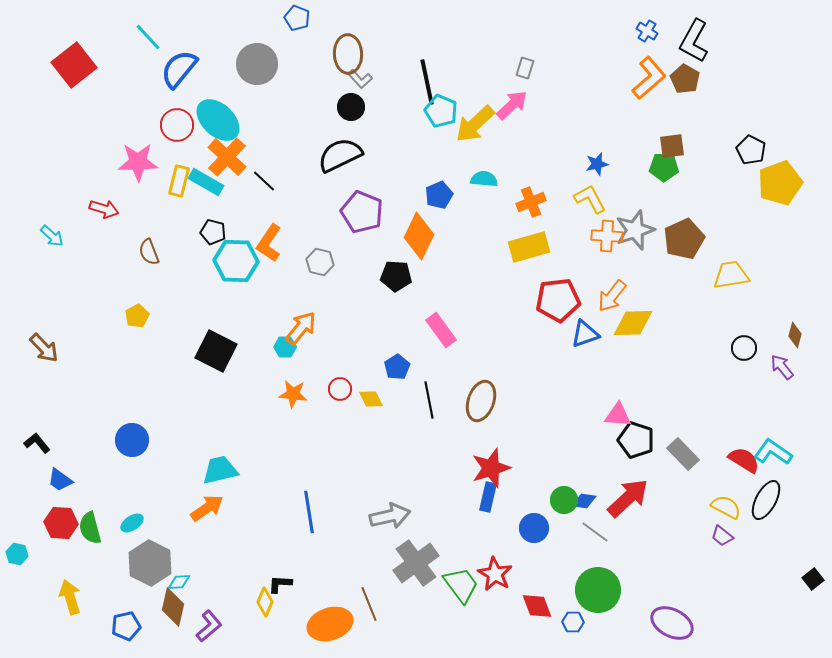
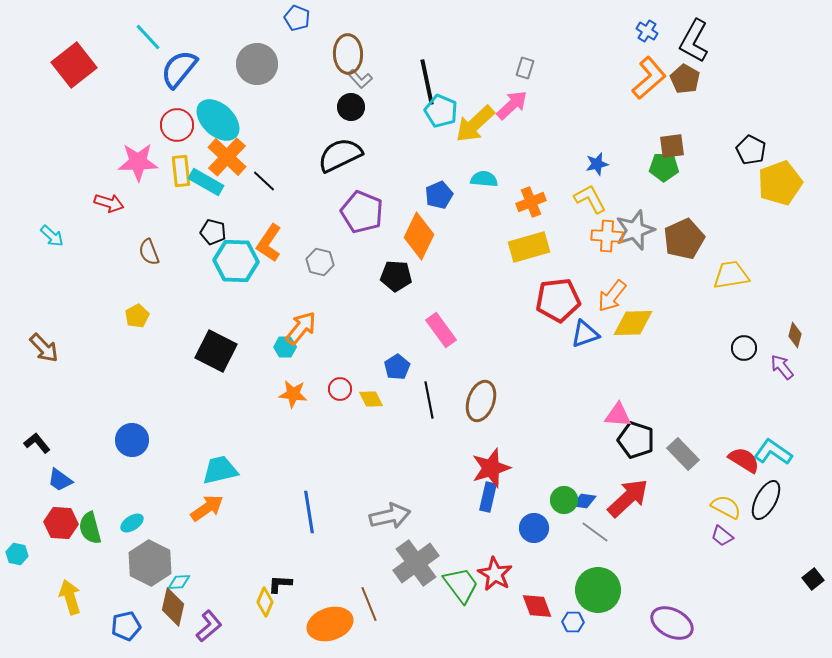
yellow rectangle at (179, 181): moved 2 px right, 10 px up; rotated 20 degrees counterclockwise
red arrow at (104, 209): moved 5 px right, 6 px up
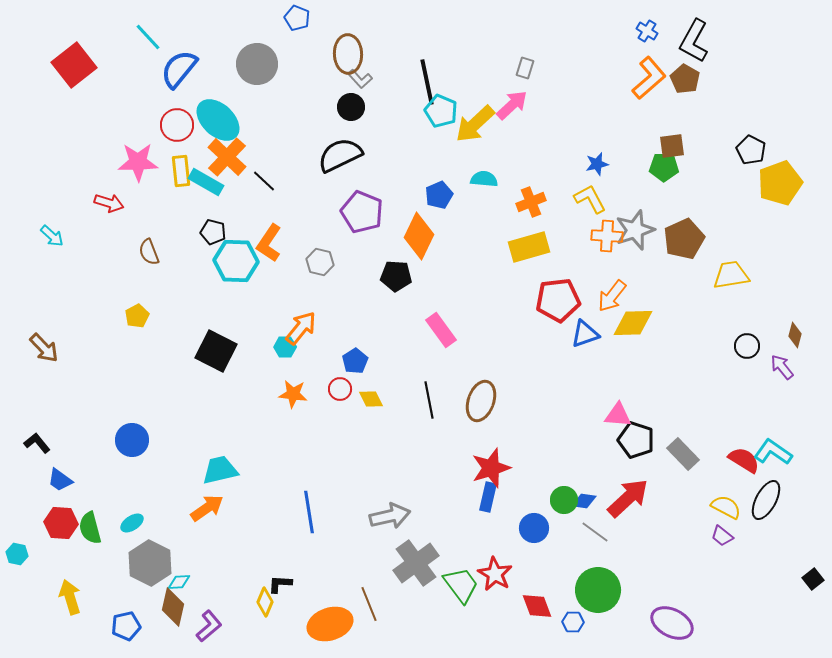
black circle at (744, 348): moved 3 px right, 2 px up
blue pentagon at (397, 367): moved 42 px left, 6 px up
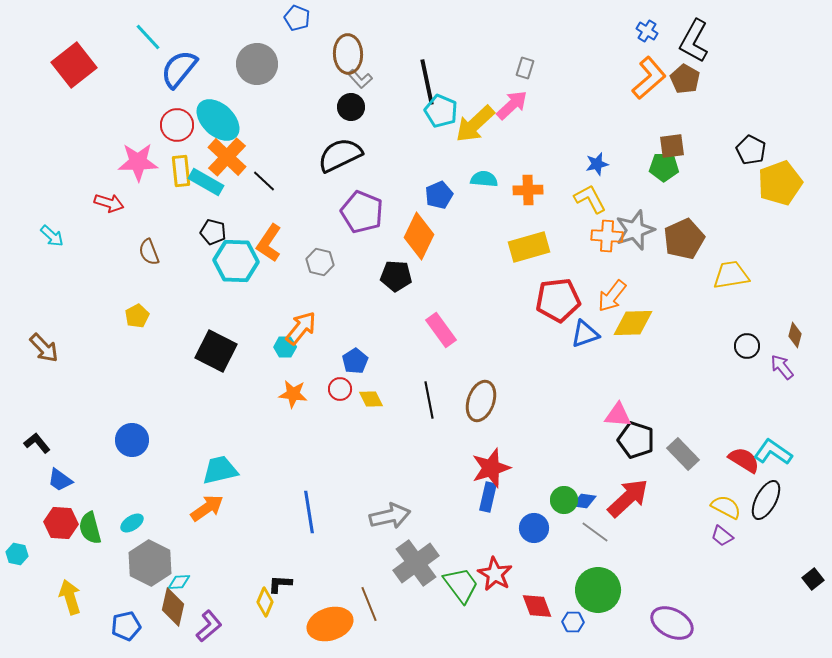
orange cross at (531, 202): moved 3 px left, 12 px up; rotated 20 degrees clockwise
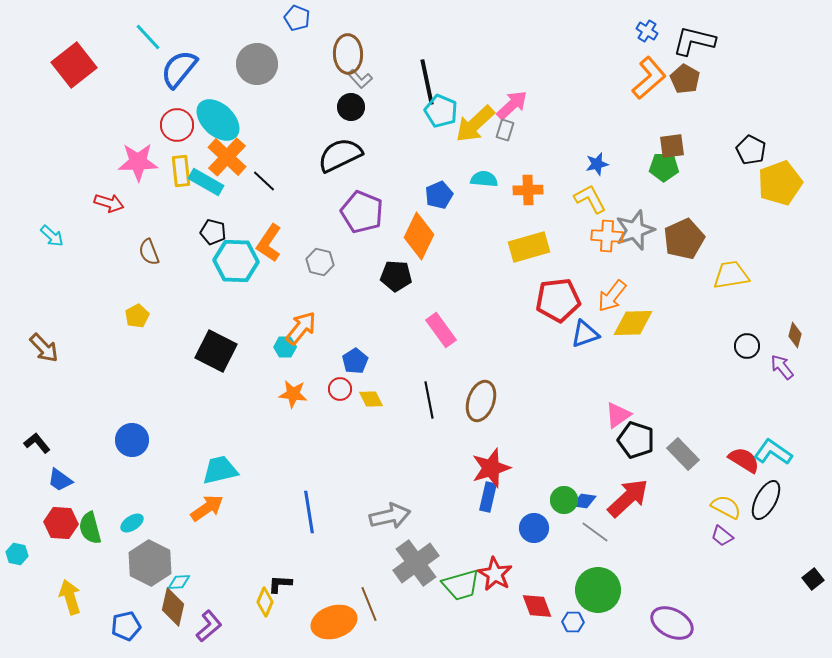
black L-shape at (694, 41): rotated 75 degrees clockwise
gray rectangle at (525, 68): moved 20 px left, 62 px down
pink triangle at (618, 415): rotated 40 degrees counterclockwise
green trapezoid at (461, 585): rotated 111 degrees clockwise
orange ellipse at (330, 624): moved 4 px right, 2 px up
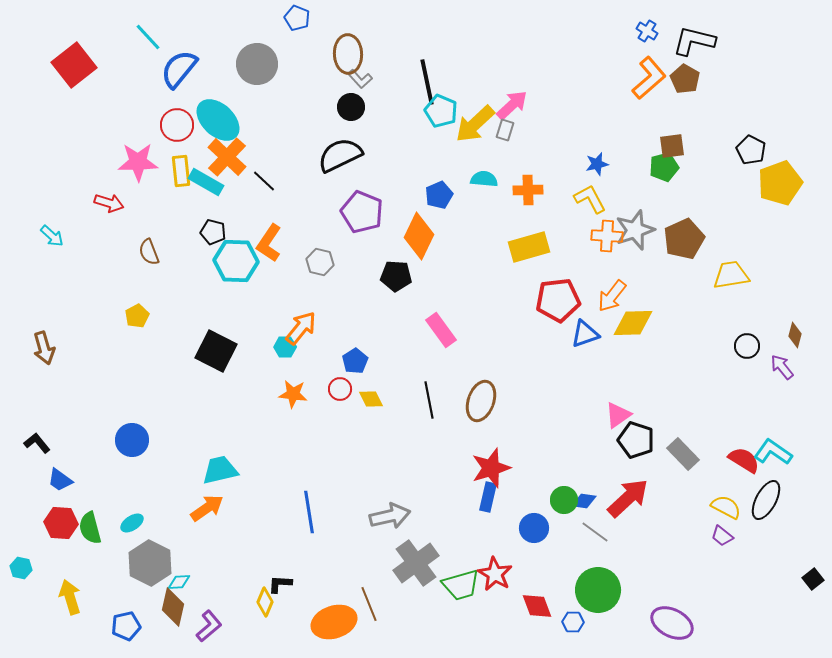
green pentagon at (664, 167): rotated 16 degrees counterclockwise
brown arrow at (44, 348): rotated 28 degrees clockwise
cyan hexagon at (17, 554): moved 4 px right, 14 px down
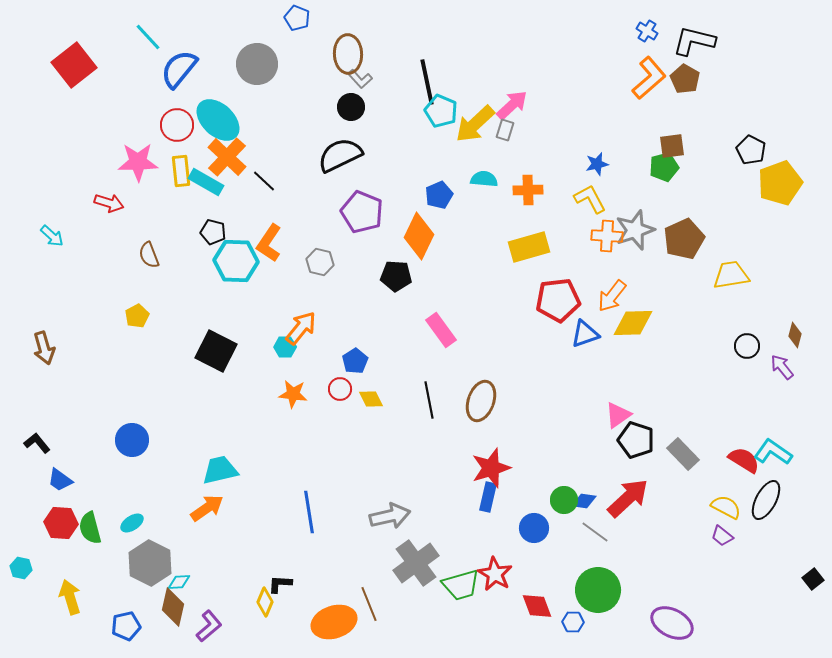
brown semicircle at (149, 252): moved 3 px down
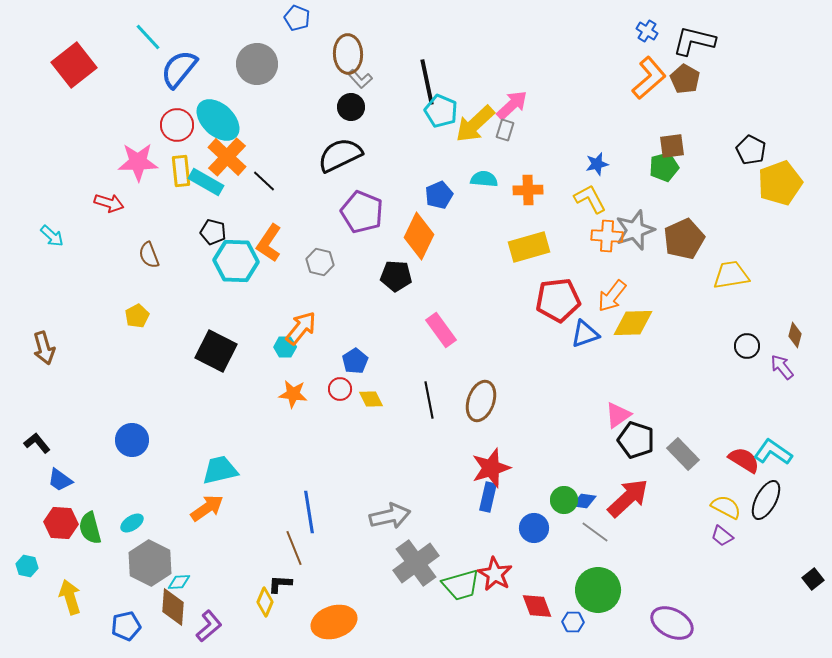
cyan hexagon at (21, 568): moved 6 px right, 2 px up
brown line at (369, 604): moved 75 px left, 56 px up
brown diamond at (173, 607): rotated 9 degrees counterclockwise
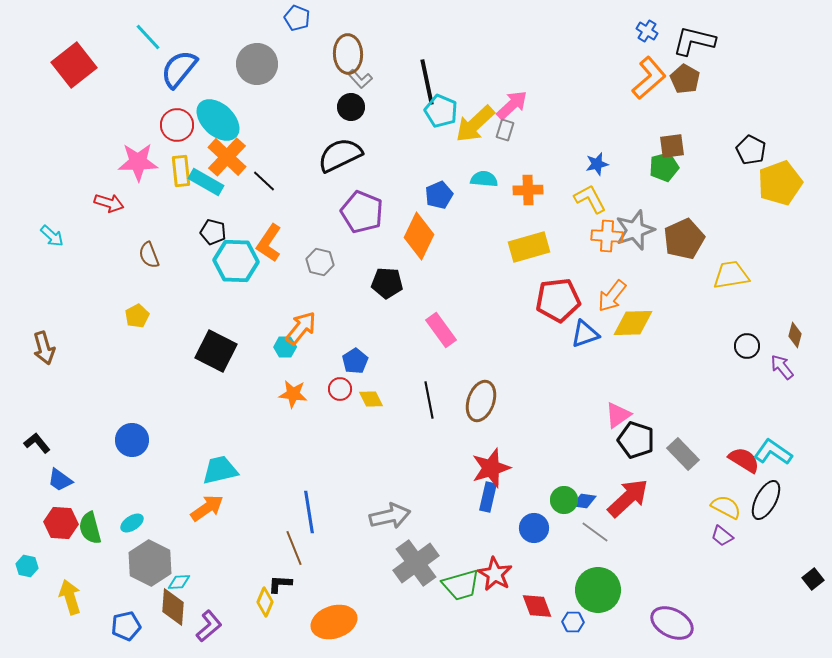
black pentagon at (396, 276): moved 9 px left, 7 px down
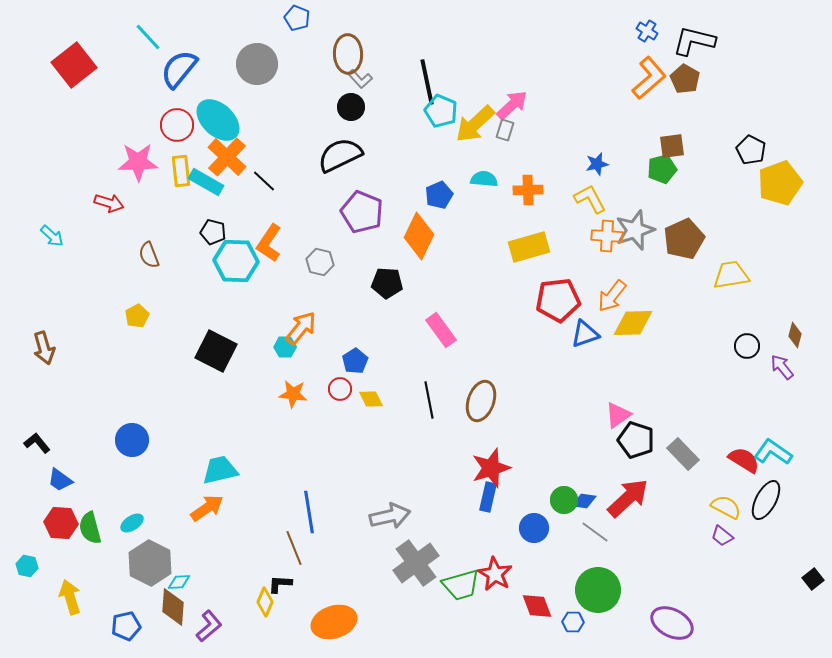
green pentagon at (664, 167): moved 2 px left, 2 px down
